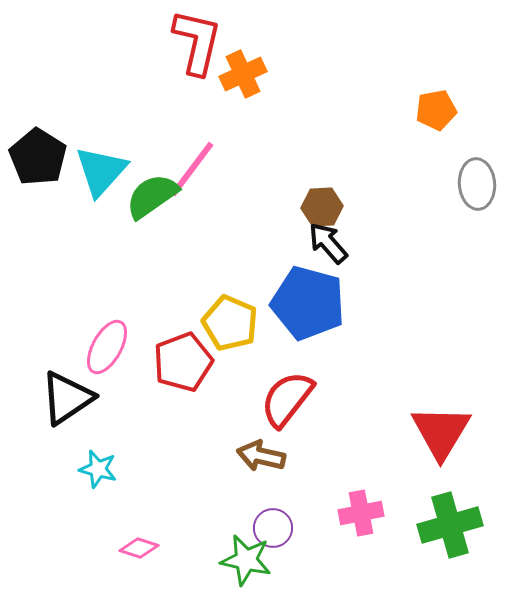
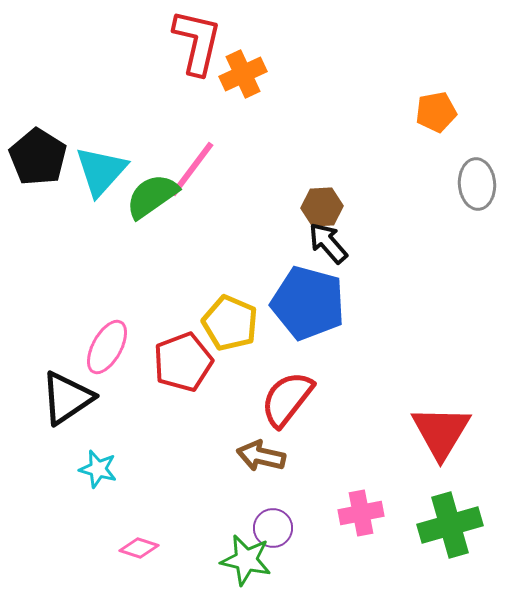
orange pentagon: moved 2 px down
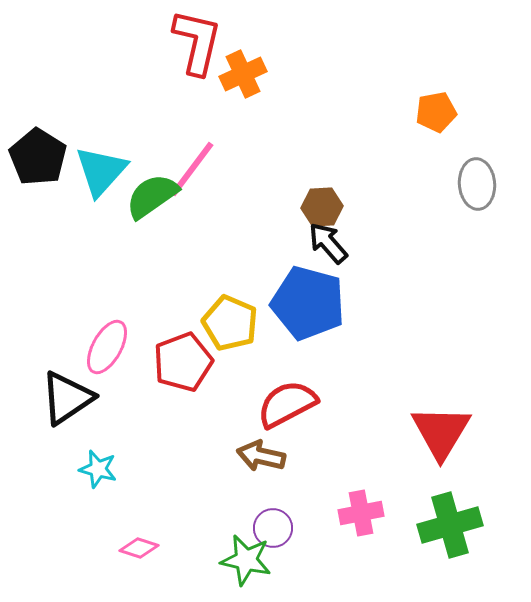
red semicircle: moved 5 px down; rotated 24 degrees clockwise
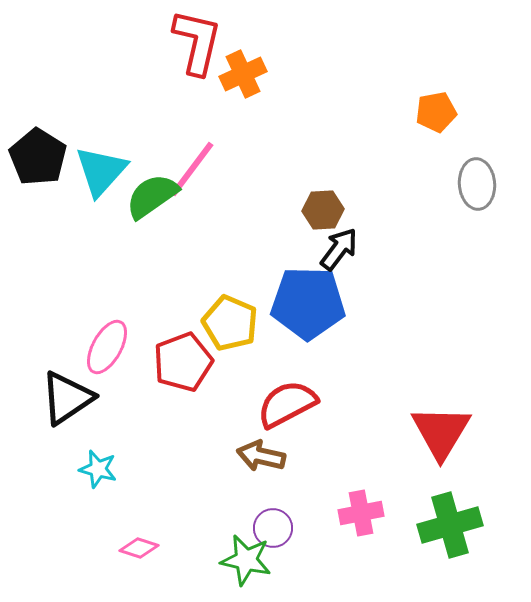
brown hexagon: moved 1 px right, 3 px down
black arrow: moved 11 px right, 6 px down; rotated 78 degrees clockwise
blue pentagon: rotated 14 degrees counterclockwise
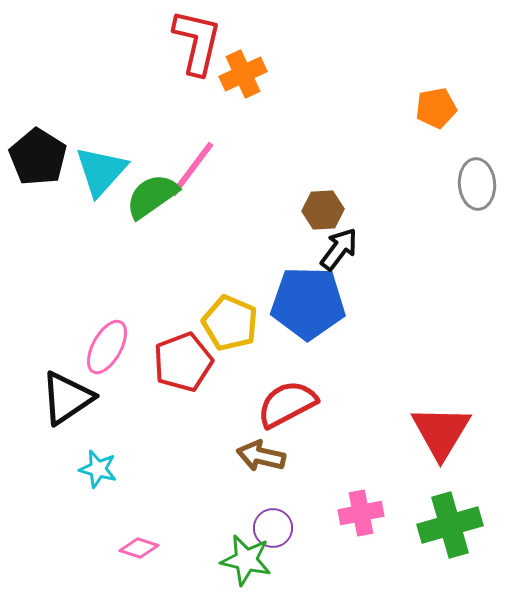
orange pentagon: moved 4 px up
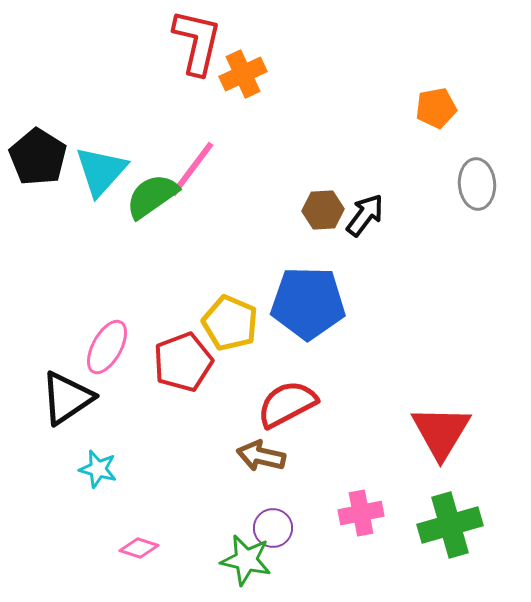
black arrow: moved 26 px right, 34 px up
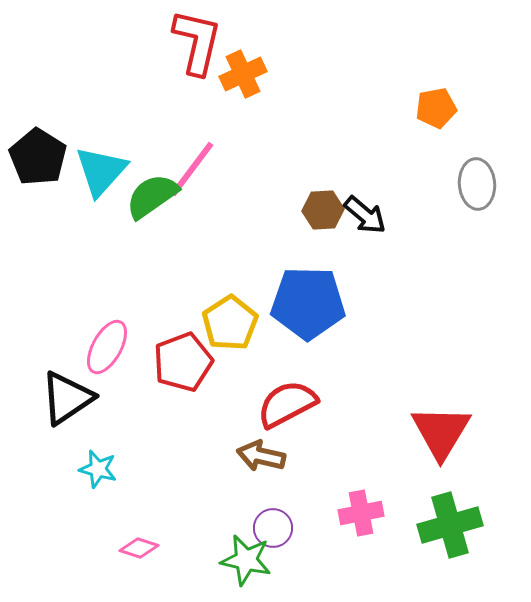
black arrow: rotated 93 degrees clockwise
yellow pentagon: rotated 16 degrees clockwise
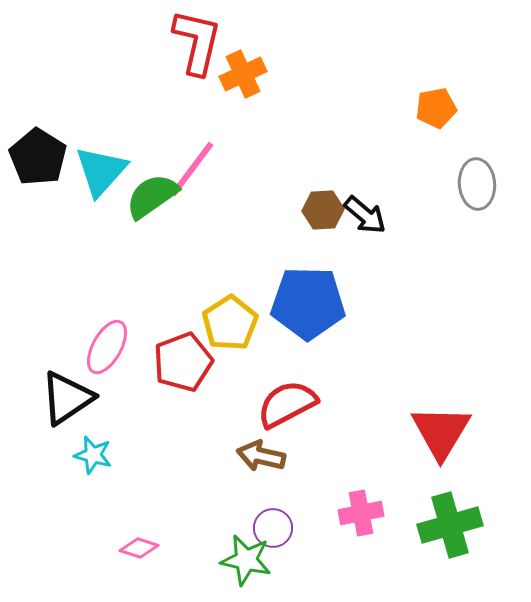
cyan star: moved 5 px left, 14 px up
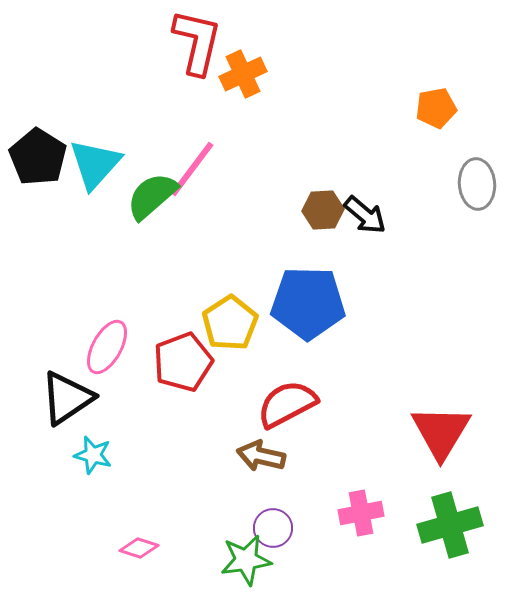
cyan triangle: moved 6 px left, 7 px up
green semicircle: rotated 6 degrees counterclockwise
green star: rotated 21 degrees counterclockwise
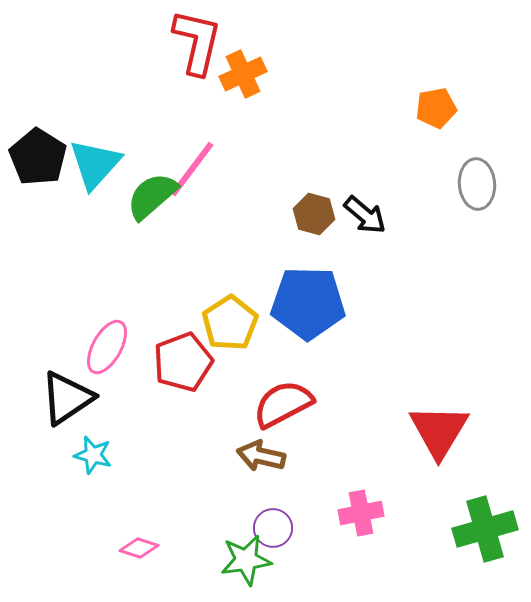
brown hexagon: moved 9 px left, 4 px down; rotated 18 degrees clockwise
red semicircle: moved 4 px left
red triangle: moved 2 px left, 1 px up
green cross: moved 35 px right, 4 px down
